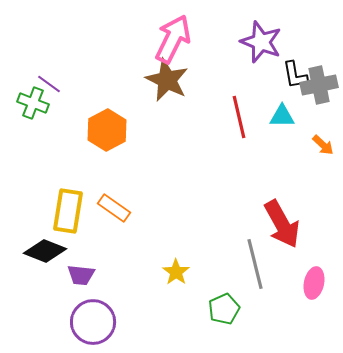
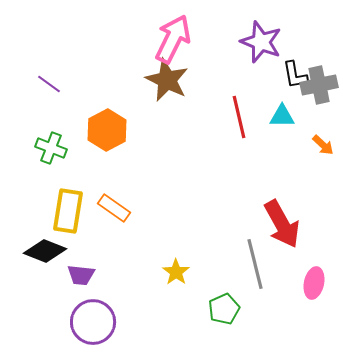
green cross: moved 18 px right, 45 px down
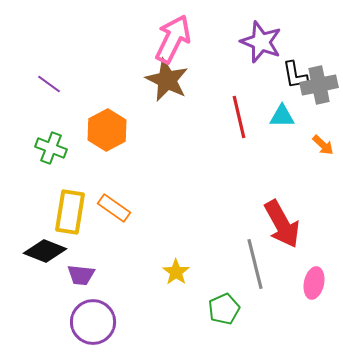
yellow rectangle: moved 2 px right, 1 px down
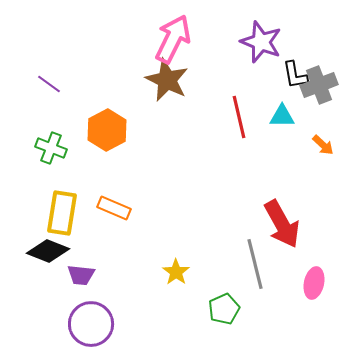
gray cross: rotated 9 degrees counterclockwise
orange rectangle: rotated 12 degrees counterclockwise
yellow rectangle: moved 8 px left, 1 px down
black diamond: moved 3 px right
purple circle: moved 2 px left, 2 px down
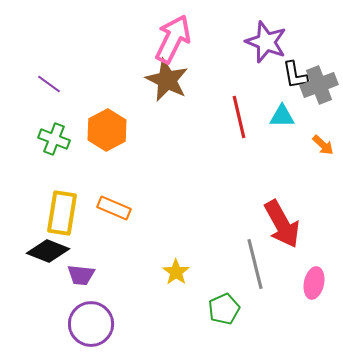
purple star: moved 5 px right
green cross: moved 3 px right, 9 px up
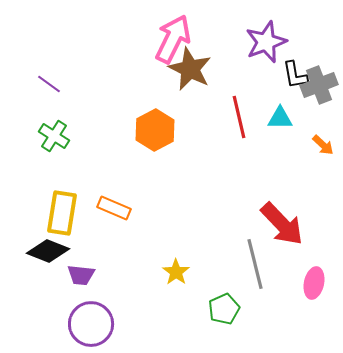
purple star: rotated 30 degrees clockwise
brown star: moved 23 px right, 11 px up
cyan triangle: moved 2 px left, 2 px down
orange hexagon: moved 48 px right
green cross: moved 3 px up; rotated 12 degrees clockwise
red arrow: rotated 15 degrees counterclockwise
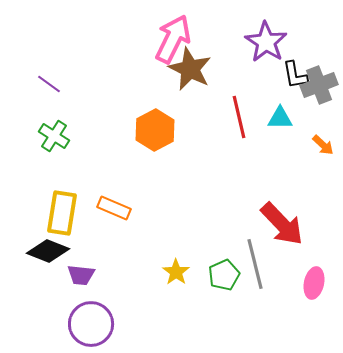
purple star: rotated 18 degrees counterclockwise
green pentagon: moved 34 px up
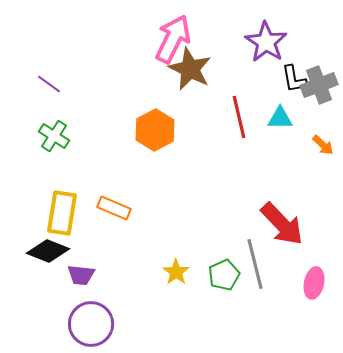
black L-shape: moved 1 px left, 4 px down
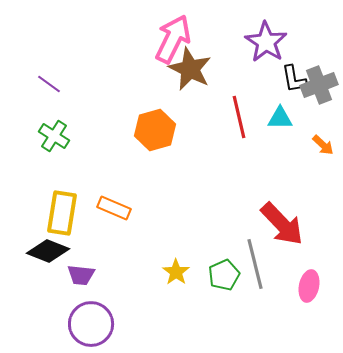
orange hexagon: rotated 12 degrees clockwise
pink ellipse: moved 5 px left, 3 px down
